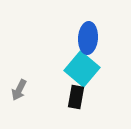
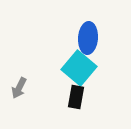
cyan square: moved 3 px left, 1 px up
gray arrow: moved 2 px up
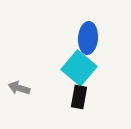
gray arrow: rotated 80 degrees clockwise
black rectangle: moved 3 px right
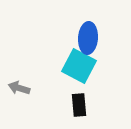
cyan square: moved 2 px up; rotated 12 degrees counterclockwise
black rectangle: moved 8 px down; rotated 15 degrees counterclockwise
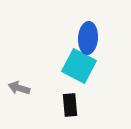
black rectangle: moved 9 px left
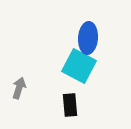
gray arrow: rotated 90 degrees clockwise
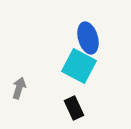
blue ellipse: rotated 20 degrees counterclockwise
black rectangle: moved 4 px right, 3 px down; rotated 20 degrees counterclockwise
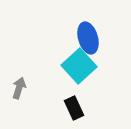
cyan square: rotated 20 degrees clockwise
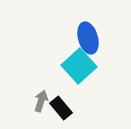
gray arrow: moved 22 px right, 13 px down
black rectangle: moved 13 px left; rotated 15 degrees counterclockwise
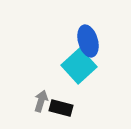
blue ellipse: moved 3 px down
black rectangle: rotated 35 degrees counterclockwise
